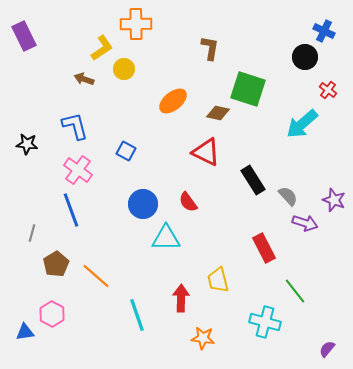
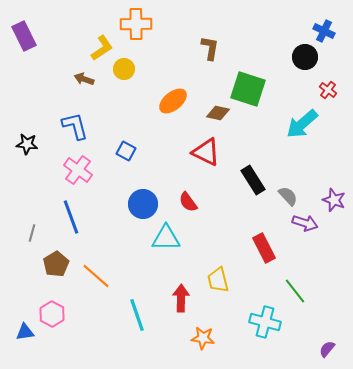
blue line: moved 7 px down
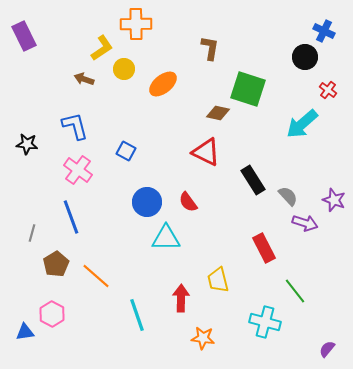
orange ellipse: moved 10 px left, 17 px up
blue circle: moved 4 px right, 2 px up
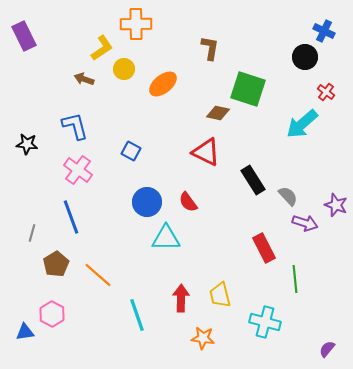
red cross: moved 2 px left, 2 px down
blue square: moved 5 px right
purple star: moved 2 px right, 5 px down
orange line: moved 2 px right, 1 px up
yellow trapezoid: moved 2 px right, 15 px down
green line: moved 12 px up; rotated 32 degrees clockwise
